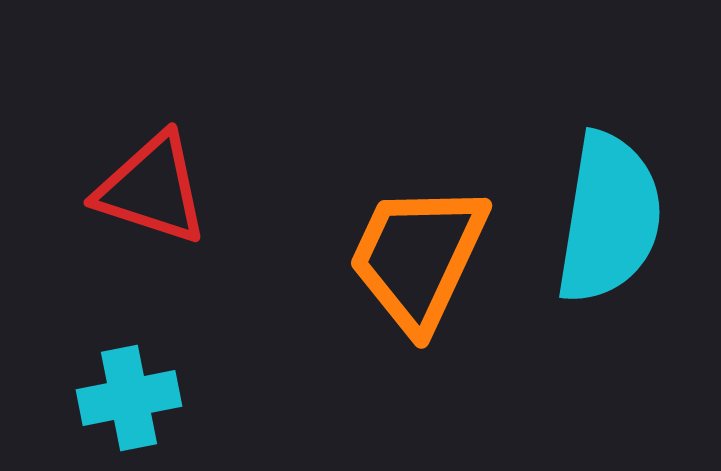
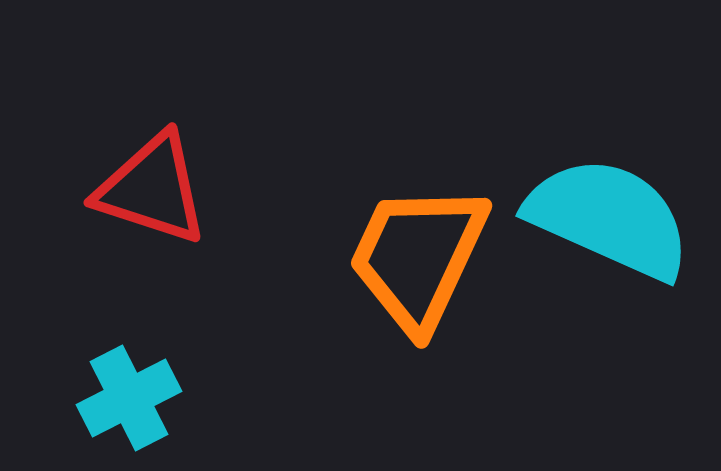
cyan semicircle: rotated 75 degrees counterclockwise
cyan cross: rotated 16 degrees counterclockwise
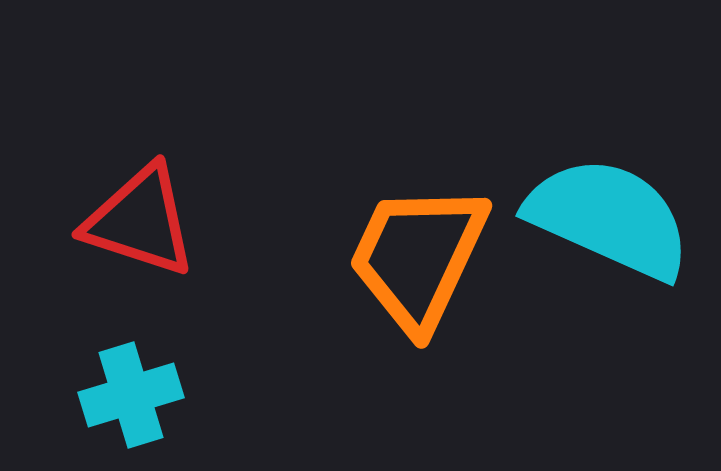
red triangle: moved 12 px left, 32 px down
cyan cross: moved 2 px right, 3 px up; rotated 10 degrees clockwise
